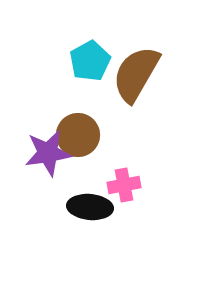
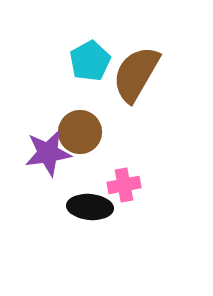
brown circle: moved 2 px right, 3 px up
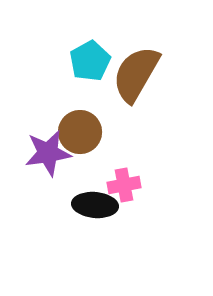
black ellipse: moved 5 px right, 2 px up
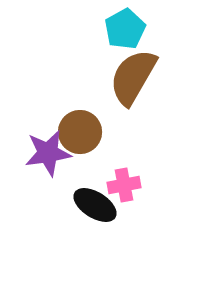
cyan pentagon: moved 35 px right, 32 px up
brown semicircle: moved 3 px left, 3 px down
black ellipse: rotated 27 degrees clockwise
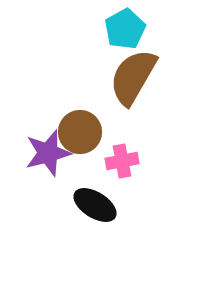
purple star: rotated 6 degrees counterclockwise
pink cross: moved 2 px left, 24 px up
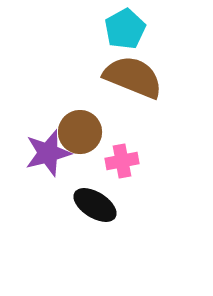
brown semicircle: rotated 82 degrees clockwise
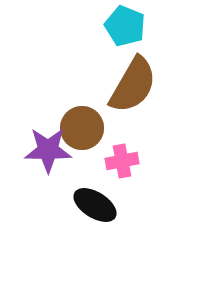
cyan pentagon: moved 3 px up; rotated 21 degrees counterclockwise
brown semicircle: moved 8 px down; rotated 98 degrees clockwise
brown circle: moved 2 px right, 4 px up
purple star: moved 3 px up; rotated 15 degrees clockwise
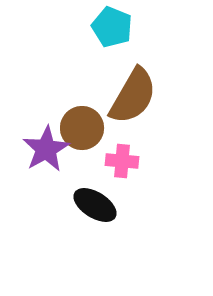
cyan pentagon: moved 13 px left, 1 px down
brown semicircle: moved 11 px down
purple star: moved 2 px left, 1 px up; rotated 30 degrees counterclockwise
pink cross: rotated 16 degrees clockwise
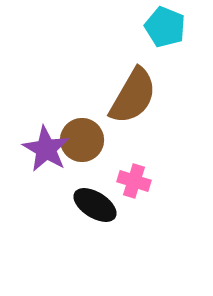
cyan pentagon: moved 53 px right
brown circle: moved 12 px down
purple star: rotated 12 degrees counterclockwise
pink cross: moved 12 px right, 20 px down; rotated 12 degrees clockwise
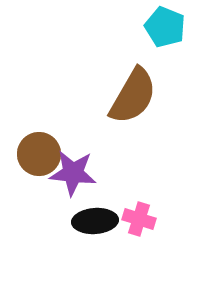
brown circle: moved 43 px left, 14 px down
purple star: moved 27 px right, 24 px down; rotated 24 degrees counterclockwise
pink cross: moved 5 px right, 38 px down
black ellipse: moved 16 px down; rotated 36 degrees counterclockwise
